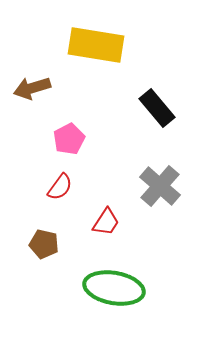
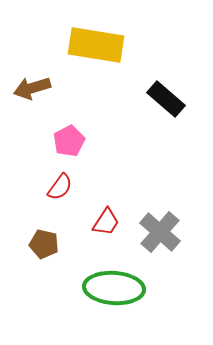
black rectangle: moved 9 px right, 9 px up; rotated 9 degrees counterclockwise
pink pentagon: moved 2 px down
gray cross: moved 46 px down
green ellipse: rotated 6 degrees counterclockwise
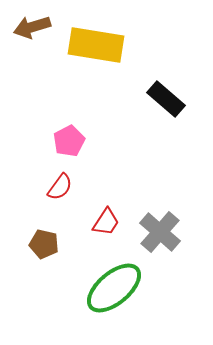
brown arrow: moved 61 px up
green ellipse: rotated 44 degrees counterclockwise
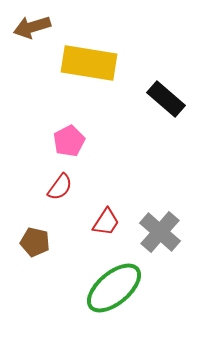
yellow rectangle: moved 7 px left, 18 px down
brown pentagon: moved 9 px left, 2 px up
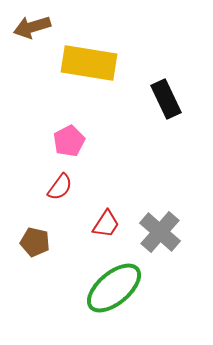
black rectangle: rotated 24 degrees clockwise
red trapezoid: moved 2 px down
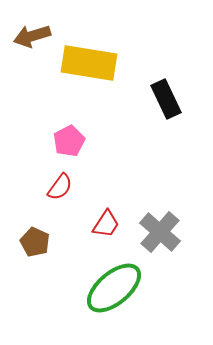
brown arrow: moved 9 px down
brown pentagon: rotated 12 degrees clockwise
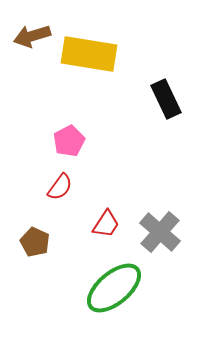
yellow rectangle: moved 9 px up
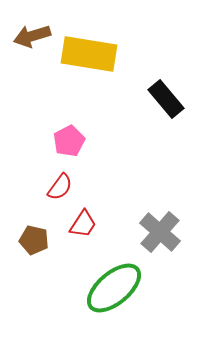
black rectangle: rotated 15 degrees counterclockwise
red trapezoid: moved 23 px left
brown pentagon: moved 1 px left, 2 px up; rotated 12 degrees counterclockwise
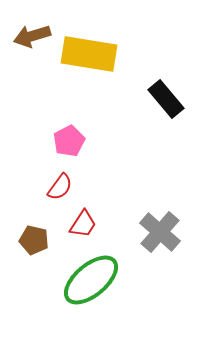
green ellipse: moved 23 px left, 8 px up
